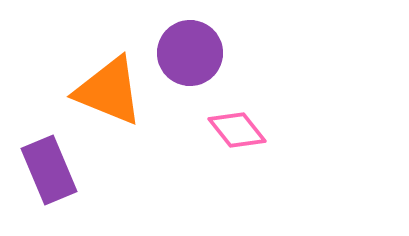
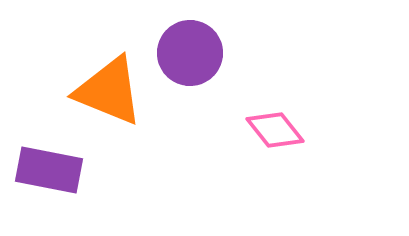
pink diamond: moved 38 px right
purple rectangle: rotated 56 degrees counterclockwise
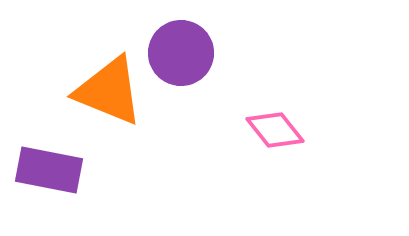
purple circle: moved 9 px left
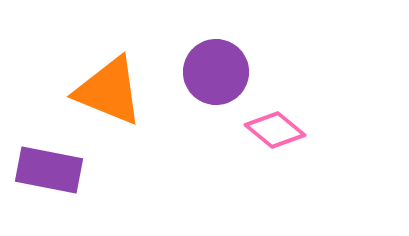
purple circle: moved 35 px right, 19 px down
pink diamond: rotated 12 degrees counterclockwise
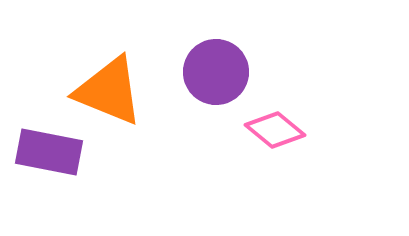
purple rectangle: moved 18 px up
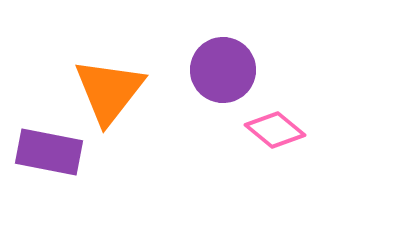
purple circle: moved 7 px right, 2 px up
orange triangle: rotated 46 degrees clockwise
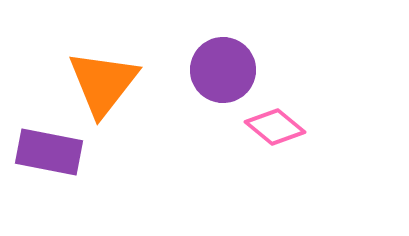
orange triangle: moved 6 px left, 8 px up
pink diamond: moved 3 px up
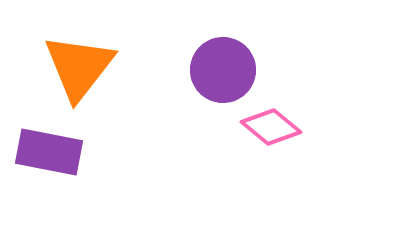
orange triangle: moved 24 px left, 16 px up
pink diamond: moved 4 px left
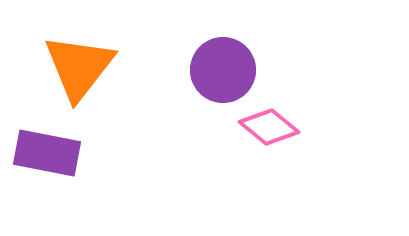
pink diamond: moved 2 px left
purple rectangle: moved 2 px left, 1 px down
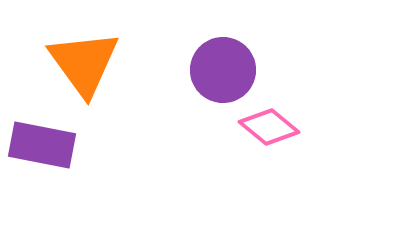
orange triangle: moved 5 px right, 4 px up; rotated 14 degrees counterclockwise
purple rectangle: moved 5 px left, 8 px up
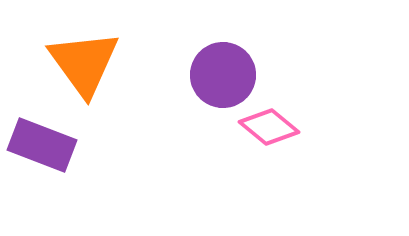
purple circle: moved 5 px down
purple rectangle: rotated 10 degrees clockwise
